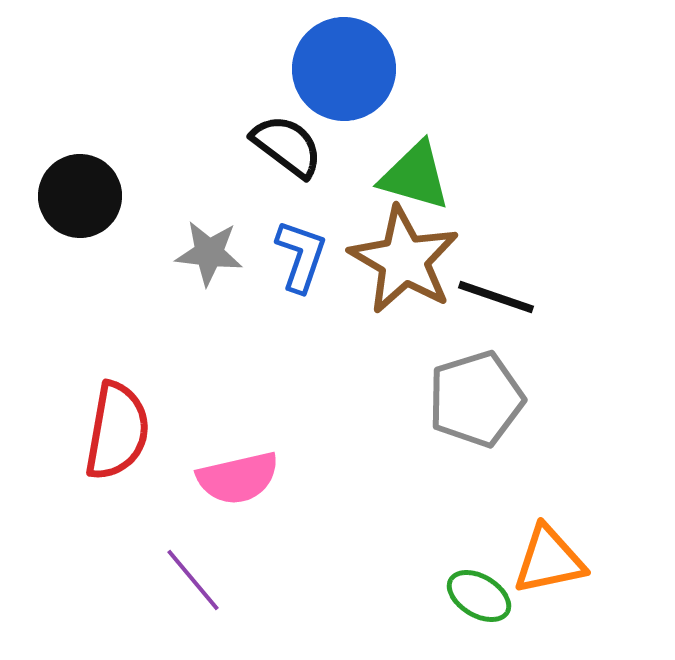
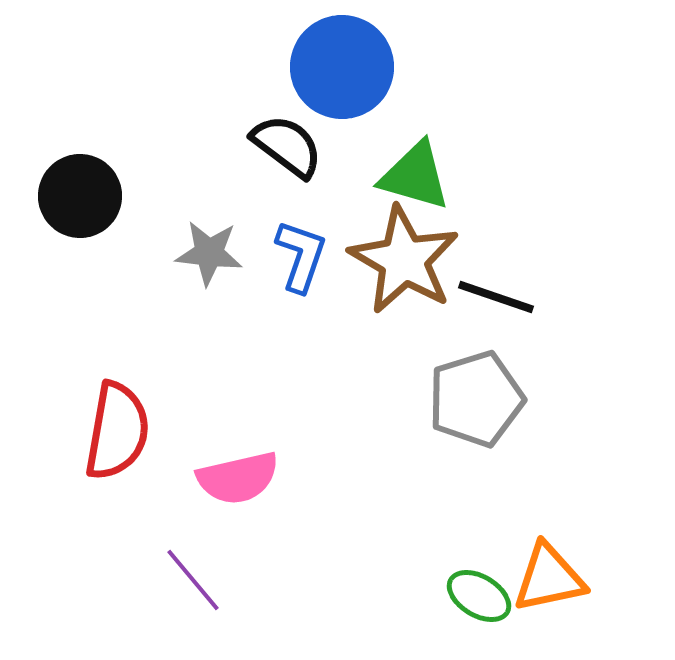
blue circle: moved 2 px left, 2 px up
orange triangle: moved 18 px down
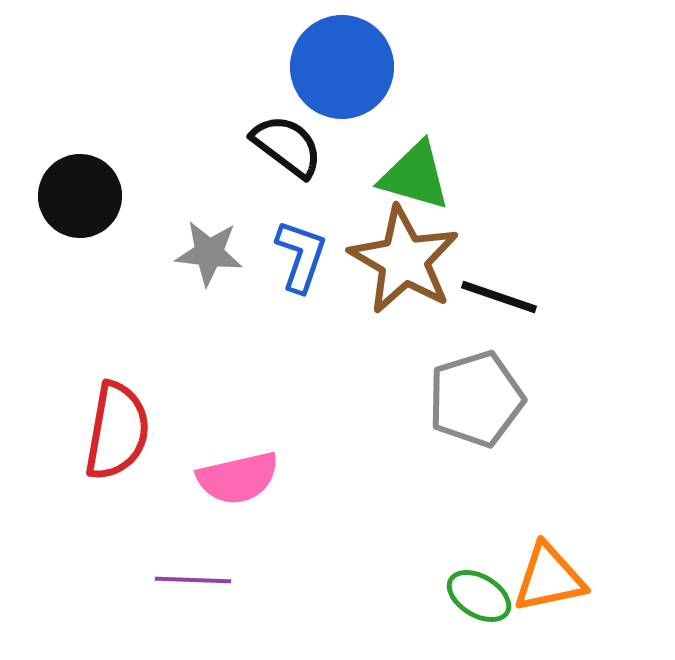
black line: moved 3 px right
purple line: rotated 48 degrees counterclockwise
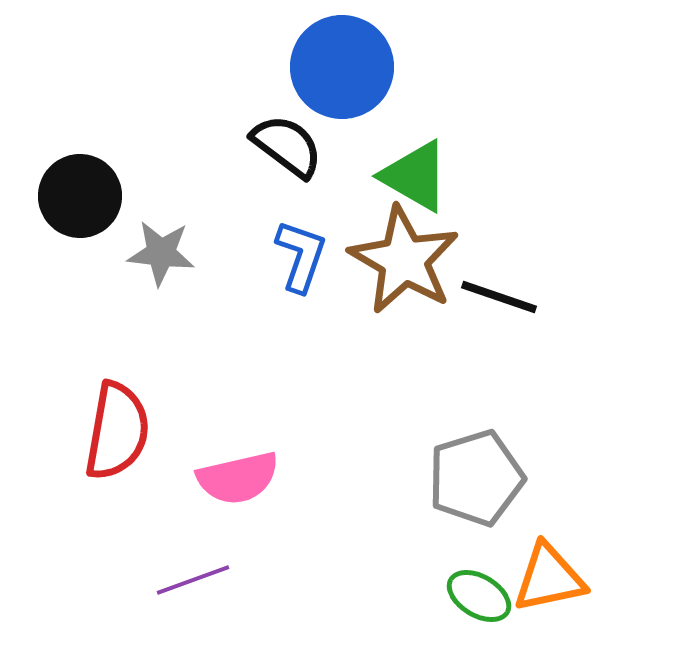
green triangle: rotated 14 degrees clockwise
gray star: moved 48 px left
gray pentagon: moved 79 px down
purple line: rotated 22 degrees counterclockwise
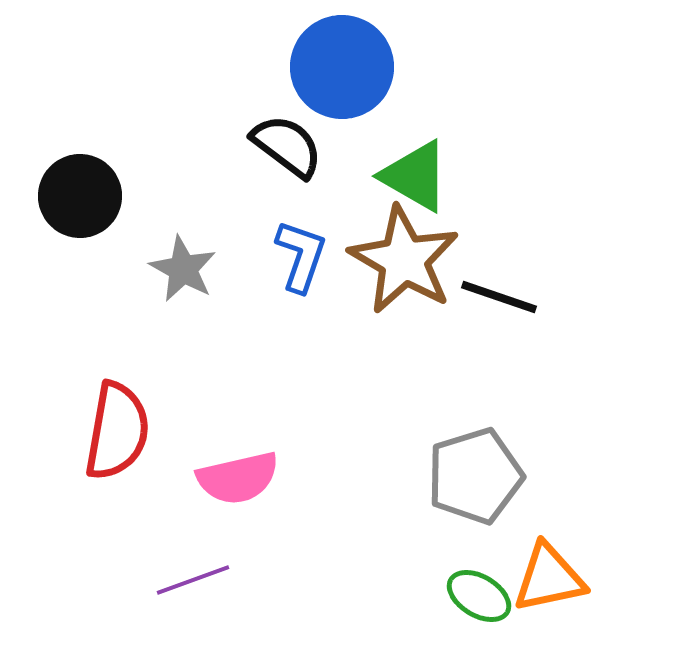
gray star: moved 22 px right, 16 px down; rotated 22 degrees clockwise
gray pentagon: moved 1 px left, 2 px up
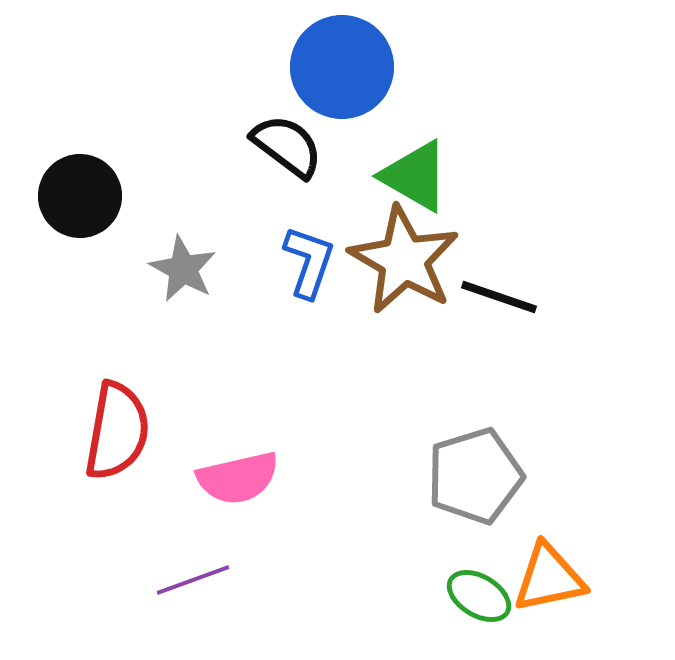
blue L-shape: moved 8 px right, 6 px down
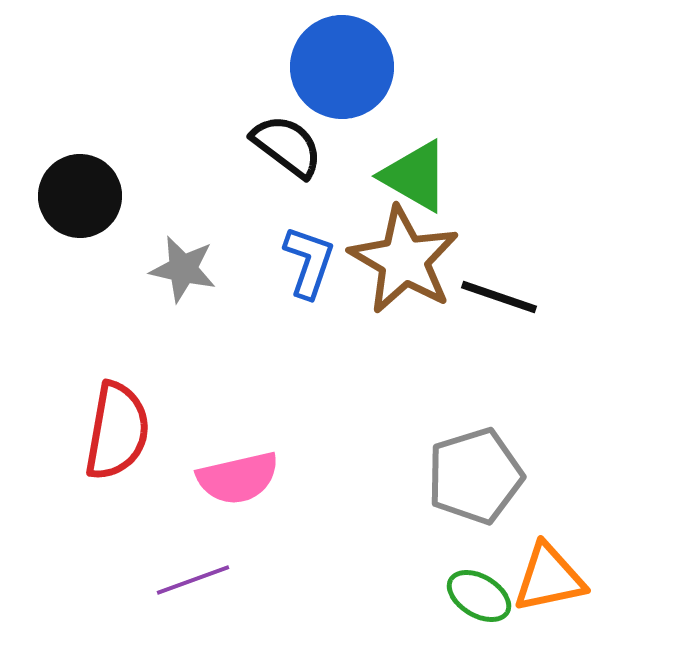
gray star: rotated 16 degrees counterclockwise
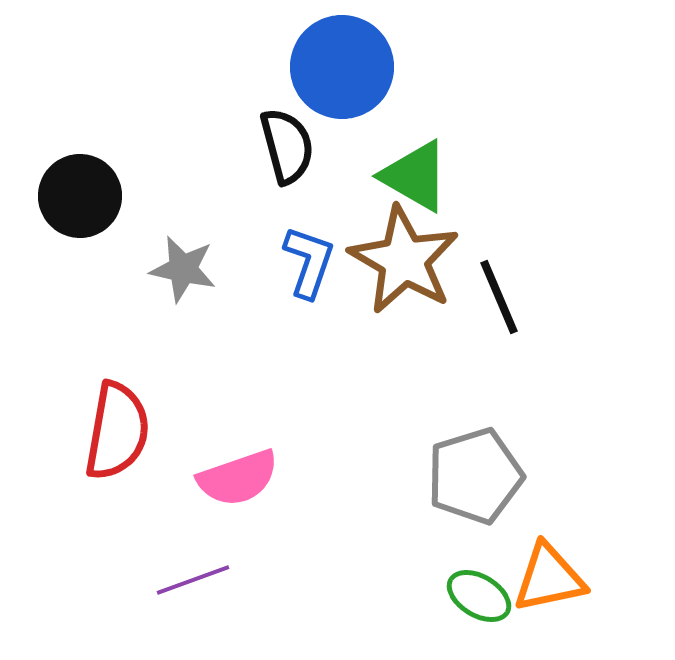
black semicircle: rotated 38 degrees clockwise
black line: rotated 48 degrees clockwise
pink semicircle: rotated 6 degrees counterclockwise
